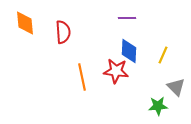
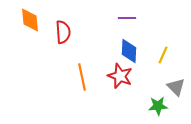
orange diamond: moved 5 px right, 3 px up
red star: moved 4 px right, 5 px down; rotated 15 degrees clockwise
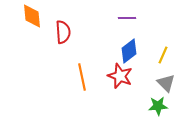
orange diamond: moved 2 px right, 4 px up
blue diamond: rotated 50 degrees clockwise
gray triangle: moved 10 px left, 4 px up
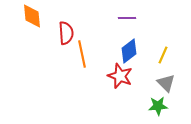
red semicircle: moved 3 px right, 1 px down
orange line: moved 23 px up
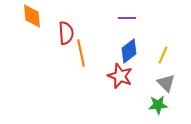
orange line: moved 1 px left, 1 px up
green star: moved 1 px up
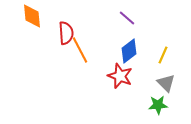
purple line: rotated 42 degrees clockwise
orange line: moved 1 px left, 3 px up; rotated 16 degrees counterclockwise
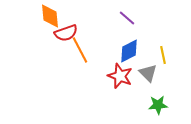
orange diamond: moved 18 px right
red semicircle: rotated 75 degrees clockwise
blue diamond: rotated 10 degrees clockwise
yellow line: rotated 36 degrees counterclockwise
gray triangle: moved 18 px left, 10 px up
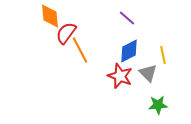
red semicircle: rotated 145 degrees clockwise
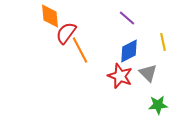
yellow line: moved 13 px up
